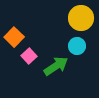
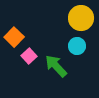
green arrow: rotated 100 degrees counterclockwise
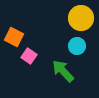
orange square: rotated 18 degrees counterclockwise
pink square: rotated 14 degrees counterclockwise
green arrow: moved 7 px right, 5 px down
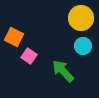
cyan circle: moved 6 px right
